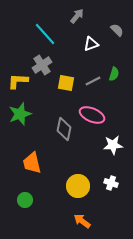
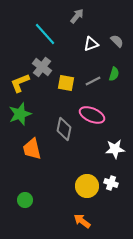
gray semicircle: moved 11 px down
gray cross: moved 2 px down; rotated 18 degrees counterclockwise
yellow L-shape: moved 2 px right, 2 px down; rotated 25 degrees counterclockwise
white star: moved 2 px right, 4 px down
orange trapezoid: moved 14 px up
yellow circle: moved 9 px right
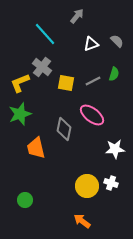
pink ellipse: rotated 15 degrees clockwise
orange trapezoid: moved 4 px right, 1 px up
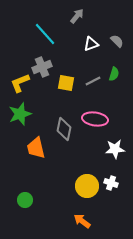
gray cross: rotated 30 degrees clockwise
pink ellipse: moved 3 px right, 4 px down; rotated 30 degrees counterclockwise
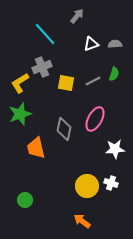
gray semicircle: moved 2 px left, 3 px down; rotated 48 degrees counterclockwise
yellow L-shape: rotated 10 degrees counterclockwise
pink ellipse: rotated 70 degrees counterclockwise
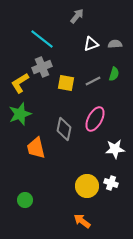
cyan line: moved 3 px left, 5 px down; rotated 10 degrees counterclockwise
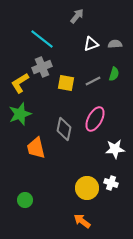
yellow circle: moved 2 px down
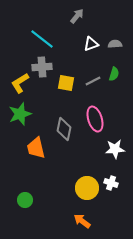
gray cross: rotated 18 degrees clockwise
pink ellipse: rotated 45 degrees counterclockwise
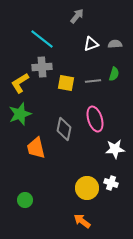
gray line: rotated 21 degrees clockwise
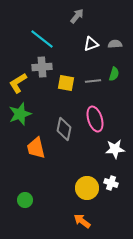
yellow L-shape: moved 2 px left
